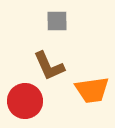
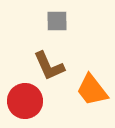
orange trapezoid: rotated 60 degrees clockwise
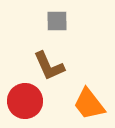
orange trapezoid: moved 3 px left, 14 px down
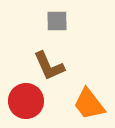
red circle: moved 1 px right
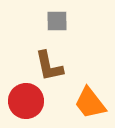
brown L-shape: rotated 12 degrees clockwise
orange trapezoid: moved 1 px right, 1 px up
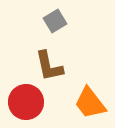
gray square: moved 2 px left; rotated 30 degrees counterclockwise
red circle: moved 1 px down
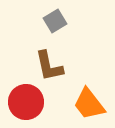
orange trapezoid: moved 1 px left, 1 px down
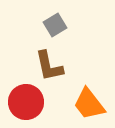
gray square: moved 4 px down
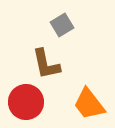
gray square: moved 7 px right
brown L-shape: moved 3 px left, 2 px up
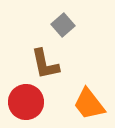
gray square: moved 1 px right; rotated 10 degrees counterclockwise
brown L-shape: moved 1 px left
